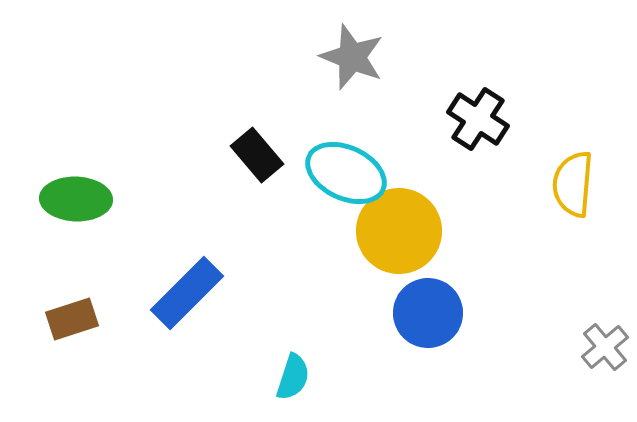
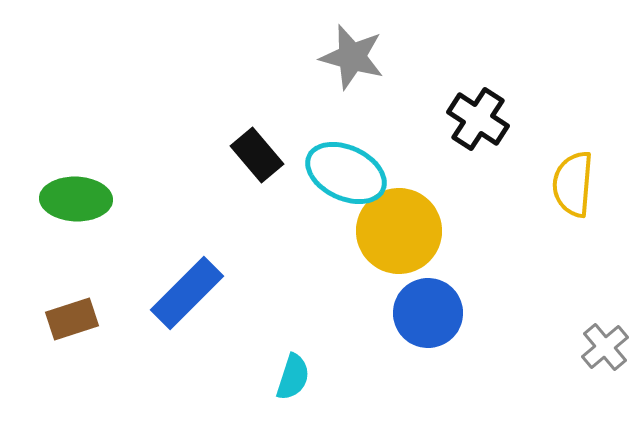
gray star: rotated 6 degrees counterclockwise
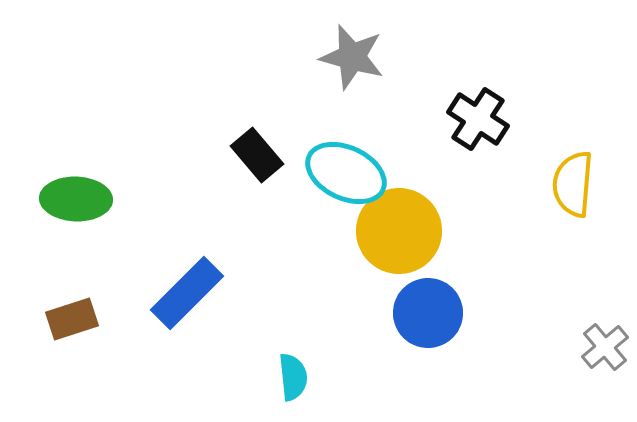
cyan semicircle: rotated 24 degrees counterclockwise
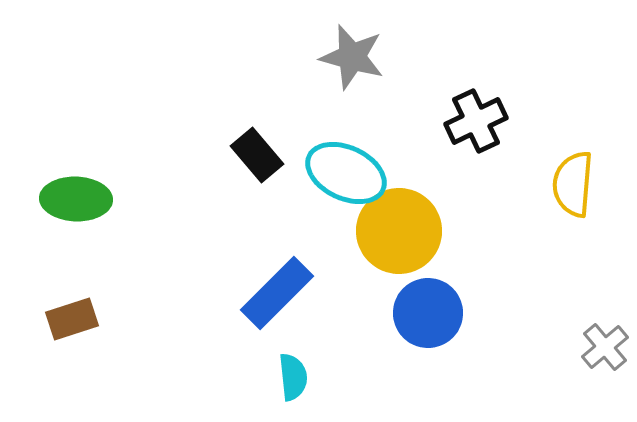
black cross: moved 2 px left, 2 px down; rotated 32 degrees clockwise
blue rectangle: moved 90 px right
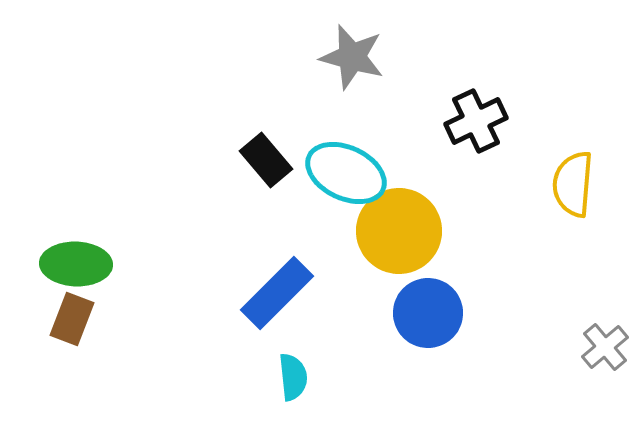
black rectangle: moved 9 px right, 5 px down
green ellipse: moved 65 px down
brown rectangle: rotated 51 degrees counterclockwise
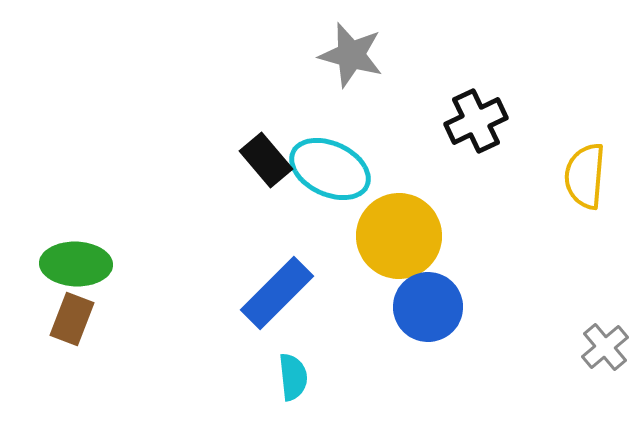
gray star: moved 1 px left, 2 px up
cyan ellipse: moved 16 px left, 4 px up
yellow semicircle: moved 12 px right, 8 px up
yellow circle: moved 5 px down
blue circle: moved 6 px up
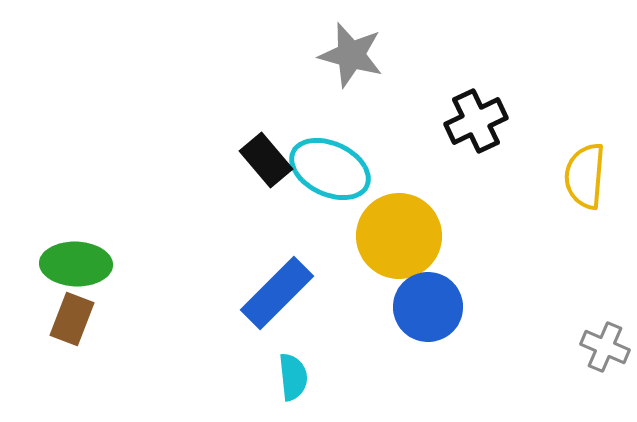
gray cross: rotated 27 degrees counterclockwise
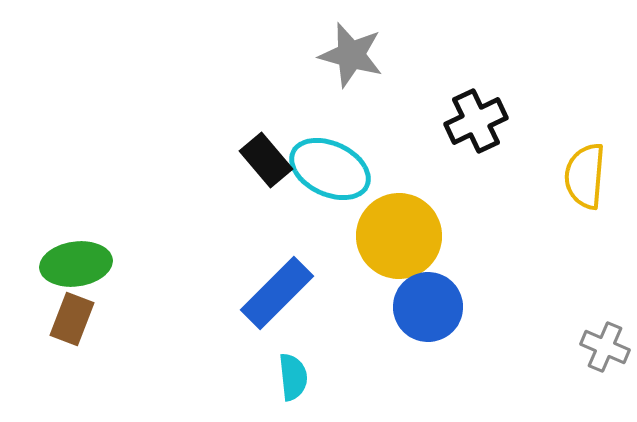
green ellipse: rotated 10 degrees counterclockwise
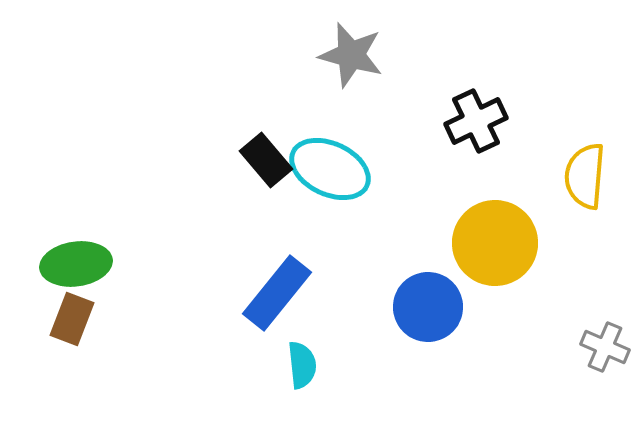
yellow circle: moved 96 px right, 7 px down
blue rectangle: rotated 6 degrees counterclockwise
cyan semicircle: moved 9 px right, 12 px up
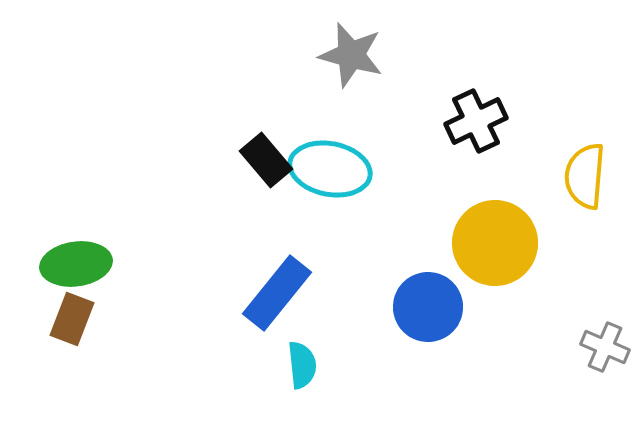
cyan ellipse: rotated 14 degrees counterclockwise
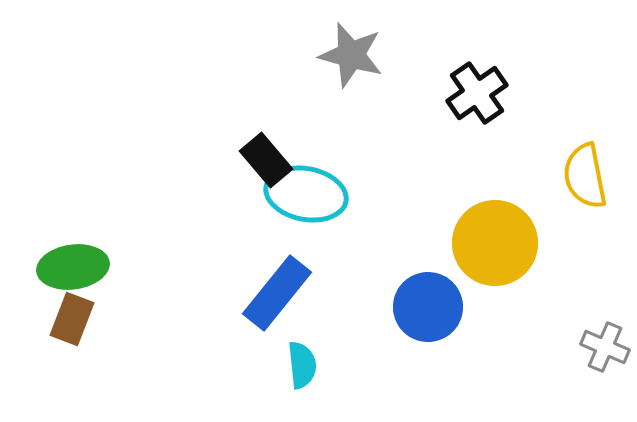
black cross: moved 1 px right, 28 px up; rotated 10 degrees counterclockwise
cyan ellipse: moved 24 px left, 25 px down
yellow semicircle: rotated 16 degrees counterclockwise
green ellipse: moved 3 px left, 3 px down
